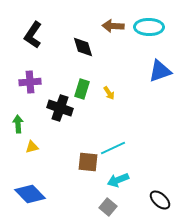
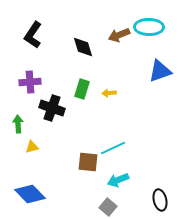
brown arrow: moved 6 px right, 9 px down; rotated 25 degrees counterclockwise
yellow arrow: rotated 120 degrees clockwise
black cross: moved 8 px left
black ellipse: rotated 35 degrees clockwise
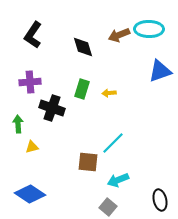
cyan ellipse: moved 2 px down
cyan line: moved 5 px up; rotated 20 degrees counterclockwise
blue diamond: rotated 12 degrees counterclockwise
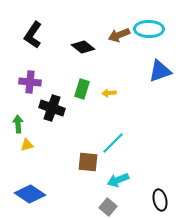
black diamond: rotated 35 degrees counterclockwise
purple cross: rotated 10 degrees clockwise
yellow triangle: moved 5 px left, 2 px up
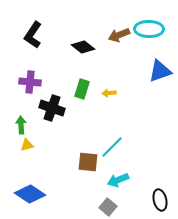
green arrow: moved 3 px right, 1 px down
cyan line: moved 1 px left, 4 px down
